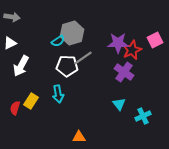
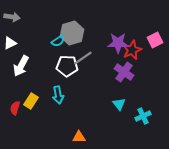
cyan arrow: moved 1 px down
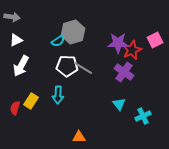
gray hexagon: moved 1 px right, 1 px up
white triangle: moved 6 px right, 3 px up
gray line: moved 10 px down; rotated 66 degrees clockwise
cyan arrow: rotated 12 degrees clockwise
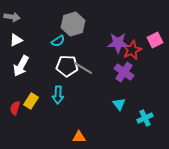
gray hexagon: moved 8 px up
cyan cross: moved 2 px right, 2 px down
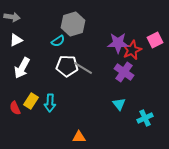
white arrow: moved 1 px right, 2 px down
cyan arrow: moved 8 px left, 8 px down
red semicircle: rotated 40 degrees counterclockwise
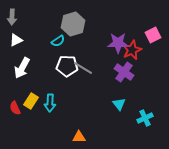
gray arrow: rotated 84 degrees clockwise
pink square: moved 2 px left, 5 px up
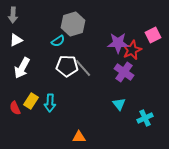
gray arrow: moved 1 px right, 2 px up
gray line: rotated 18 degrees clockwise
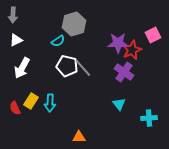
gray hexagon: moved 1 px right
white pentagon: rotated 10 degrees clockwise
cyan cross: moved 4 px right; rotated 21 degrees clockwise
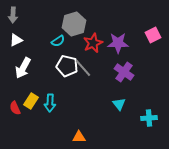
red star: moved 39 px left, 7 px up
white arrow: moved 1 px right
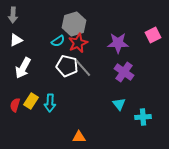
red star: moved 15 px left
red semicircle: moved 3 px up; rotated 40 degrees clockwise
cyan cross: moved 6 px left, 1 px up
